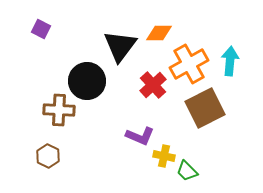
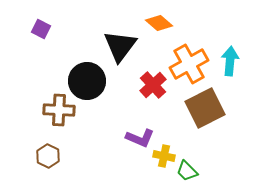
orange diamond: moved 10 px up; rotated 40 degrees clockwise
purple L-shape: moved 2 px down
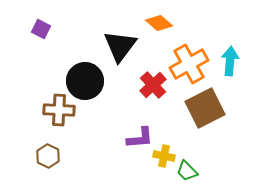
black circle: moved 2 px left
purple L-shape: rotated 28 degrees counterclockwise
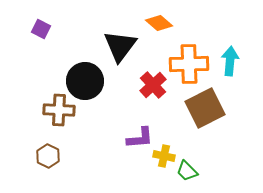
orange cross: rotated 27 degrees clockwise
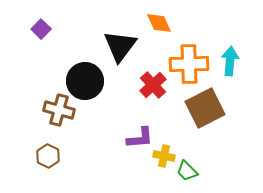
orange diamond: rotated 24 degrees clockwise
purple square: rotated 18 degrees clockwise
brown cross: rotated 12 degrees clockwise
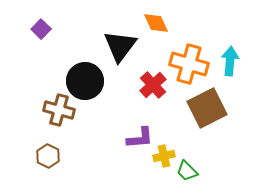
orange diamond: moved 3 px left
orange cross: rotated 18 degrees clockwise
brown square: moved 2 px right
yellow cross: rotated 25 degrees counterclockwise
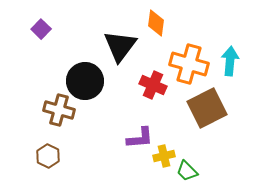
orange diamond: rotated 32 degrees clockwise
red cross: rotated 24 degrees counterclockwise
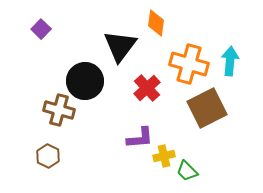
red cross: moved 6 px left, 3 px down; rotated 24 degrees clockwise
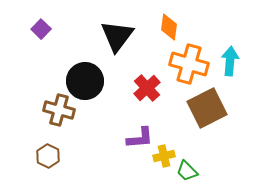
orange diamond: moved 13 px right, 4 px down
black triangle: moved 3 px left, 10 px up
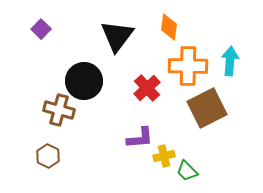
orange cross: moved 1 px left, 2 px down; rotated 15 degrees counterclockwise
black circle: moved 1 px left
